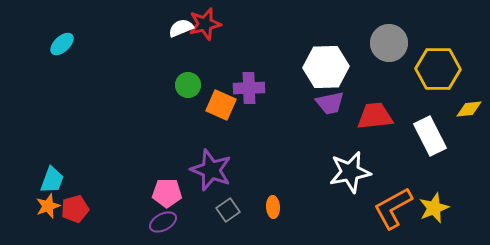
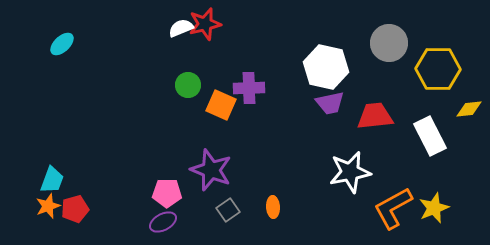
white hexagon: rotated 15 degrees clockwise
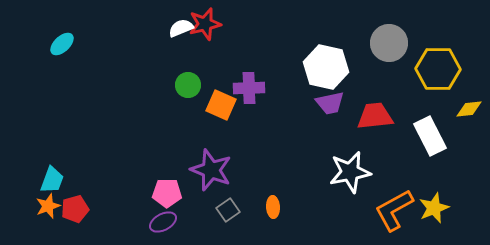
orange L-shape: moved 1 px right, 2 px down
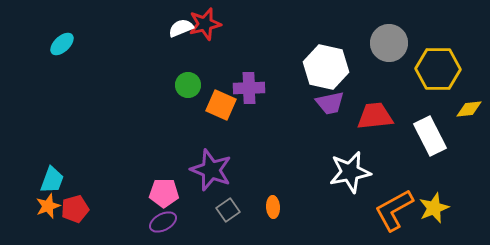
pink pentagon: moved 3 px left
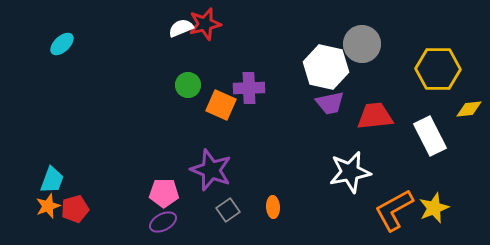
gray circle: moved 27 px left, 1 px down
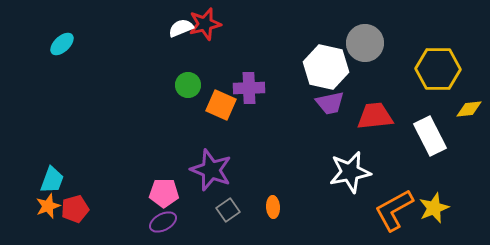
gray circle: moved 3 px right, 1 px up
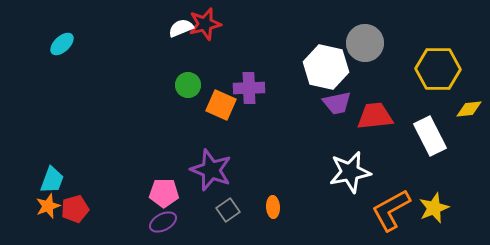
purple trapezoid: moved 7 px right
orange L-shape: moved 3 px left
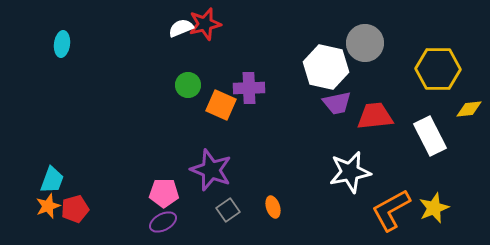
cyan ellipse: rotated 40 degrees counterclockwise
orange ellipse: rotated 15 degrees counterclockwise
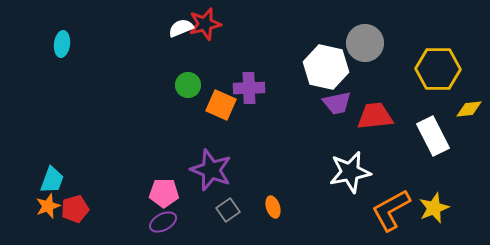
white rectangle: moved 3 px right
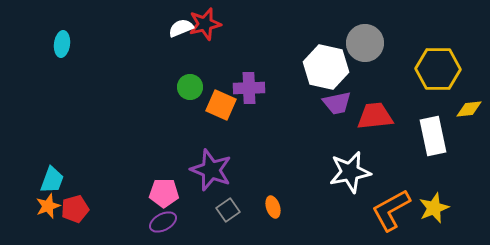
green circle: moved 2 px right, 2 px down
white rectangle: rotated 15 degrees clockwise
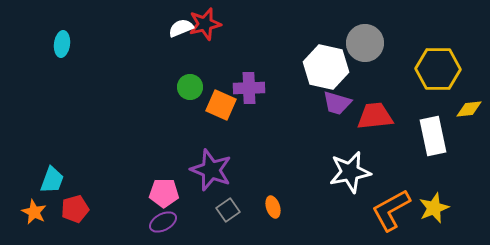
purple trapezoid: rotated 28 degrees clockwise
orange star: moved 14 px left, 6 px down; rotated 25 degrees counterclockwise
